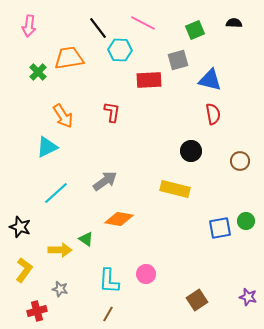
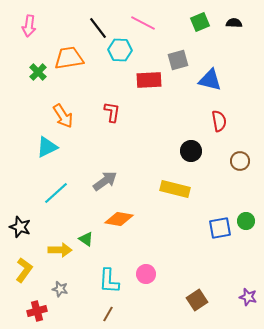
green square: moved 5 px right, 8 px up
red semicircle: moved 6 px right, 7 px down
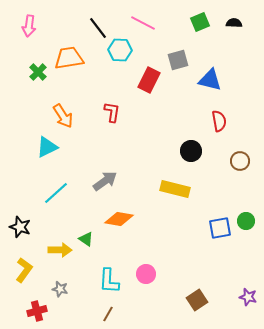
red rectangle: rotated 60 degrees counterclockwise
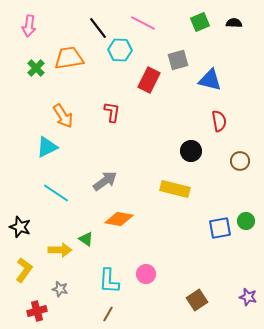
green cross: moved 2 px left, 4 px up
cyan line: rotated 76 degrees clockwise
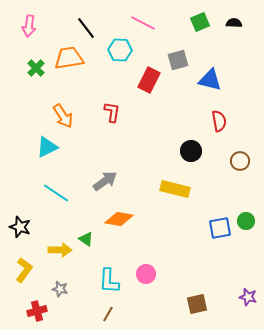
black line: moved 12 px left
brown square: moved 4 px down; rotated 20 degrees clockwise
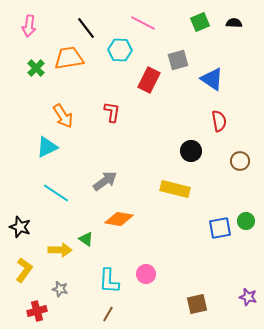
blue triangle: moved 2 px right, 1 px up; rotated 20 degrees clockwise
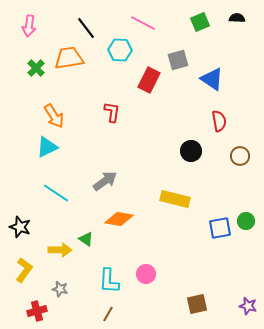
black semicircle: moved 3 px right, 5 px up
orange arrow: moved 9 px left
brown circle: moved 5 px up
yellow rectangle: moved 10 px down
purple star: moved 9 px down
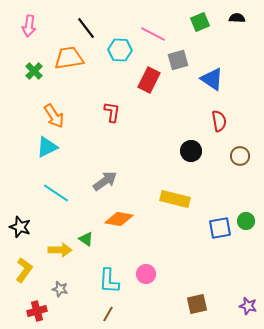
pink line: moved 10 px right, 11 px down
green cross: moved 2 px left, 3 px down
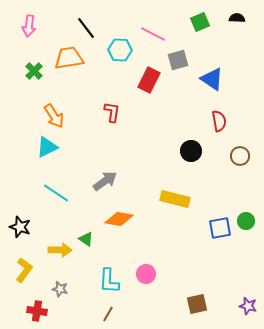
red cross: rotated 24 degrees clockwise
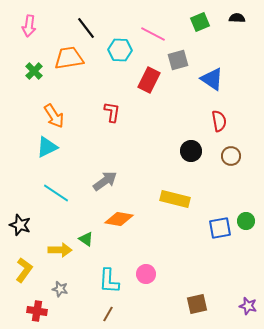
brown circle: moved 9 px left
black star: moved 2 px up
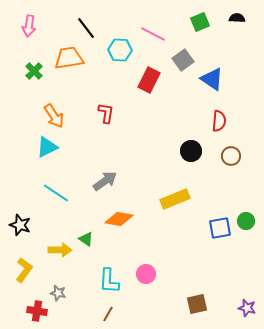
gray square: moved 5 px right; rotated 20 degrees counterclockwise
red L-shape: moved 6 px left, 1 px down
red semicircle: rotated 15 degrees clockwise
yellow rectangle: rotated 36 degrees counterclockwise
gray star: moved 2 px left, 4 px down
purple star: moved 1 px left, 2 px down
